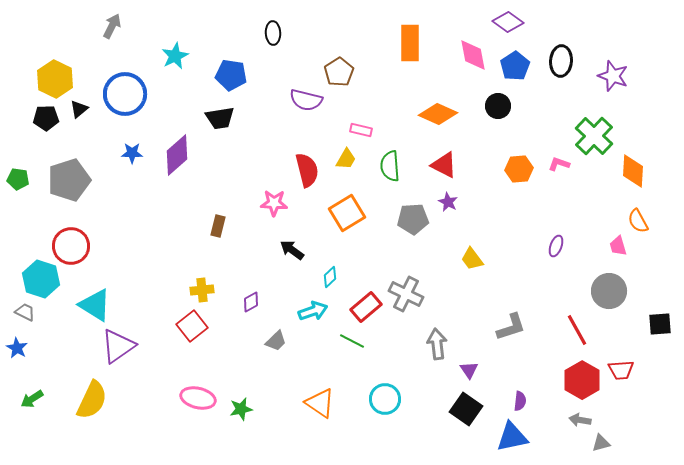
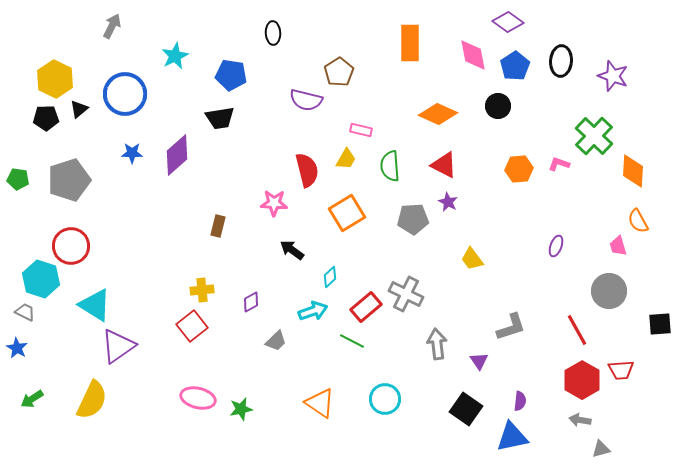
purple triangle at (469, 370): moved 10 px right, 9 px up
gray triangle at (601, 443): moved 6 px down
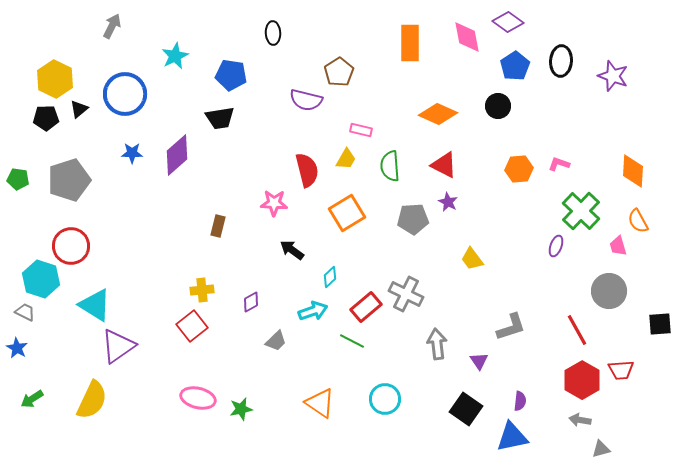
pink diamond at (473, 55): moved 6 px left, 18 px up
green cross at (594, 136): moved 13 px left, 75 px down
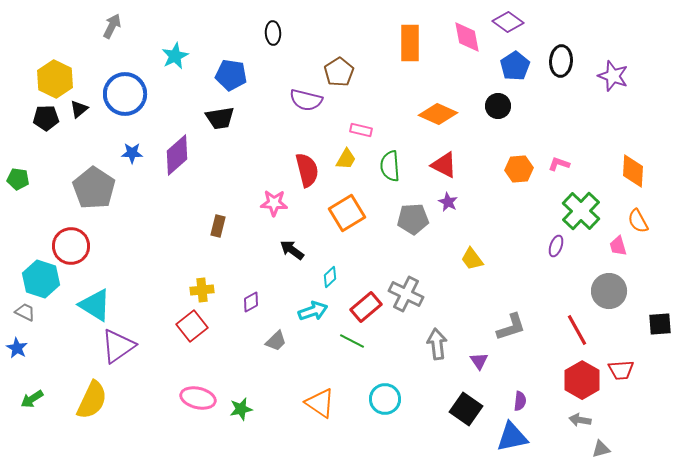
gray pentagon at (69, 180): moved 25 px right, 8 px down; rotated 21 degrees counterclockwise
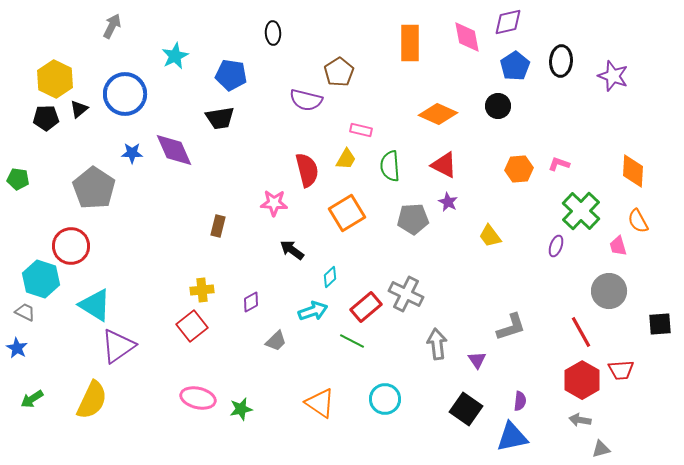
purple diamond at (508, 22): rotated 48 degrees counterclockwise
purple diamond at (177, 155): moved 3 px left, 5 px up; rotated 72 degrees counterclockwise
yellow trapezoid at (472, 259): moved 18 px right, 23 px up
red line at (577, 330): moved 4 px right, 2 px down
purple triangle at (479, 361): moved 2 px left, 1 px up
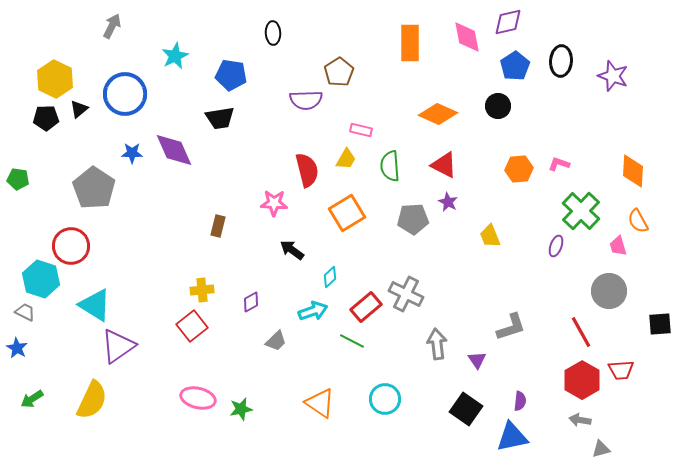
purple semicircle at (306, 100): rotated 16 degrees counterclockwise
yellow trapezoid at (490, 236): rotated 15 degrees clockwise
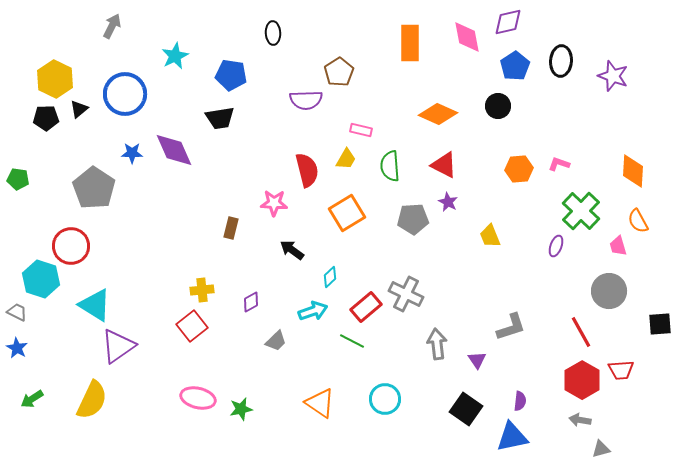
brown rectangle at (218, 226): moved 13 px right, 2 px down
gray trapezoid at (25, 312): moved 8 px left
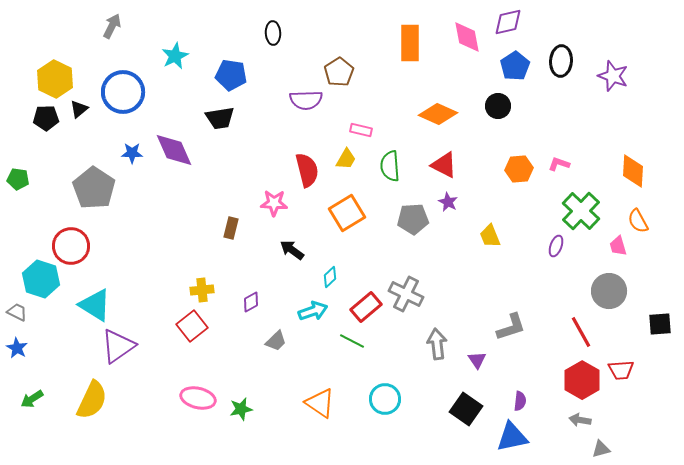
blue circle at (125, 94): moved 2 px left, 2 px up
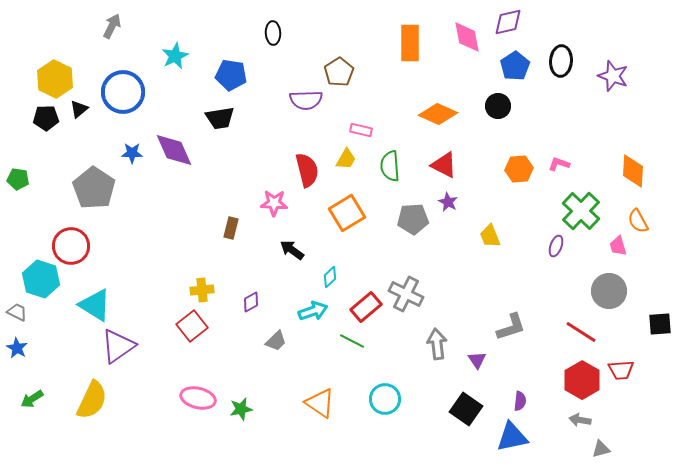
red line at (581, 332): rotated 28 degrees counterclockwise
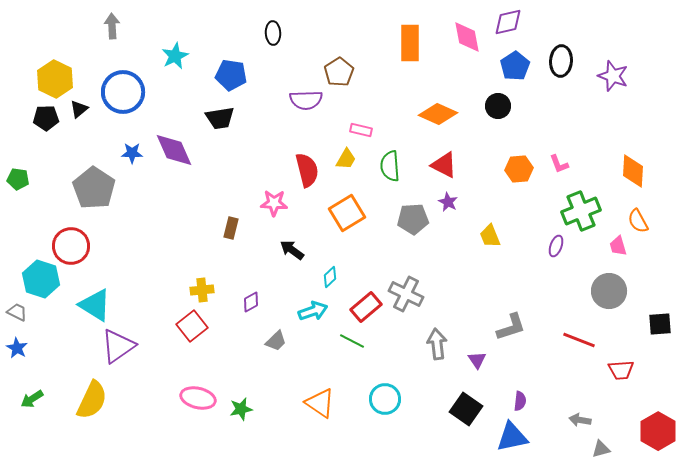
gray arrow at (112, 26): rotated 30 degrees counterclockwise
pink L-shape at (559, 164): rotated 130 degrees counterclockwise
green cross at (581, 211): rotated 24 degrees clockwise
red line at (581, 332): moved 2 px left, 8 px down; rotated 12 degrees counterclockwise
red hexagon at (582, 380): moved 76 px right, 51 px down
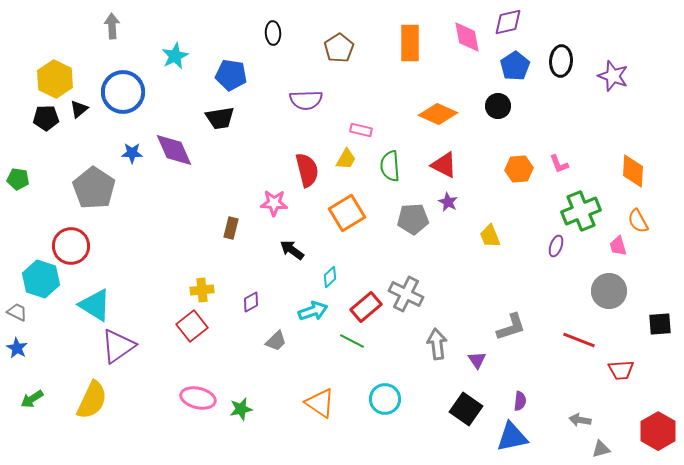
brown pentagon at (339, 72): moved 24 px up
